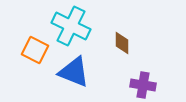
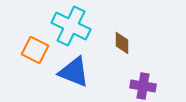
purple cross: moved 1 px down
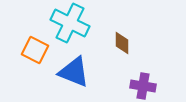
cyan cross: moved 1 px left, 3 px up
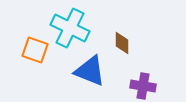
cyan cross: moved 5 px down
orange square: rotated 8 degrees counterclockwise
blue triangle: moved 16 px right, 1 px up
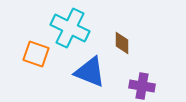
orange square: moved 1 px right, 4 px down
blue triangle: moved 1 px down
purple cross: moved 1 px left
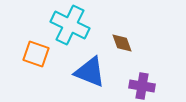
cyan cross: moved 3 px up
brown diamond: rotated 20 degrees counterclockwise
